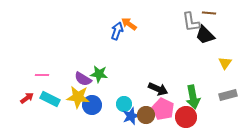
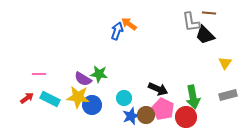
pink line: moved 3 px left, 1 px up
cyan circle: moved 6 px up
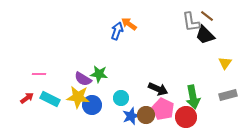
brown line: moved 2 px left, 3 px down; rotated 32 degrees clockwise
cyan circle: moved 3 px left
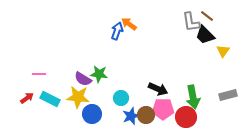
yellow triangle: moved 2 px left, 12 px up
blue circle: moved 9 px down
pink pentagon: rotated 25 degrees counterclockwise
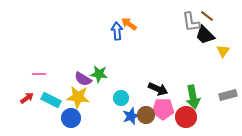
blue arrow: rotated 24 degrees counterclockwise
cyan rectangle: moved 1 px right, 1 px down
blue circle: moved 21 px left, 4 px down
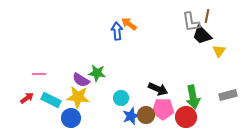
brown line: rotated 64 degrees clockwise
black trapezoid: moved 3 px left
yellow triangle: moved 4 px left
green star: moved 2 px left, 1 px up
purple semicircle: moved 2 px left, 1 px down
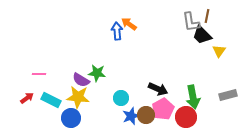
pink pentagon: rotated 30 degrees counterclockwise
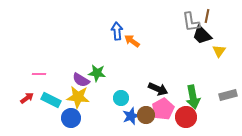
orange arrow: moved 3 px right, 17 px down
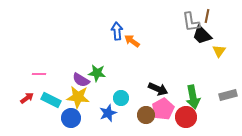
blue star: moved 23 px left, 3 px up
